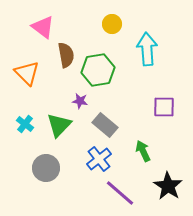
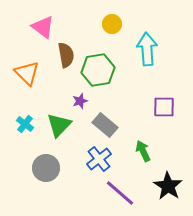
purple star: rotated 28 degrees counterclockwise
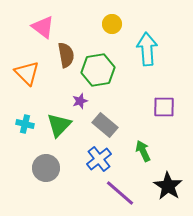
cyan cross: rotated 24 degrees counterclockwise
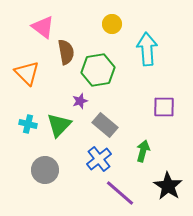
brown semicircle: moved 3 px up
cyan cross: moved 3 px right
green arrow: rotated 40 degrees clockwise
gray circle: moved 1 px left, 2 px down
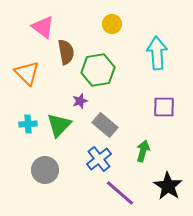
cyan arrow: moved 10 px right, 4 px down
cyan cross: rotated 18 degrees counterclockwise
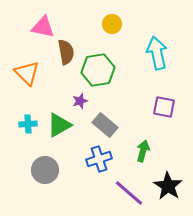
pink triangle: rotated 25 degrees counterclockwise
cyan arrow: rotated 8 degrees counterclockwise
purple square: rotated 10 degrees clockwise
green triangle: rotated 16 degrees clockwise
blue cross: rotated 20 degrees clockwise
purple line: moved 9 px right
